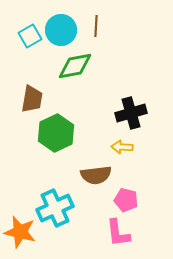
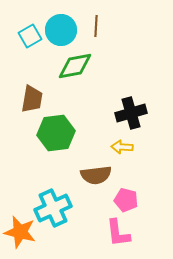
green hexagon: rotated 18 degrees clockwise
cyan cross: moved 2 px left
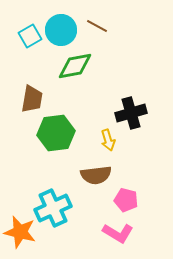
brown line: moved 1 px right; rotated 65 degrees counterclockwise
yellow arrow: moved 14 px left, 7 px up; rotated 110 degrees counterclockwise
pink L-shape: rotated 52 degrees counterclockwise
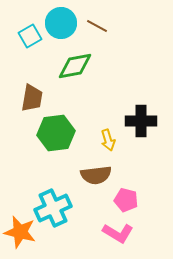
cyan circle: moved 7 px up
brown trapezoid: moved 1 px up
black cross: moved 10 px right, 8 px down; rotated 16 degrees clockwise
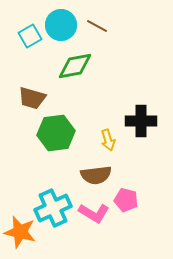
cyan circle: moved 2 px down
brown trapezoid: rotated 96 degrees clockwise
pink L-shape: moved 24 px left, 20 px up
